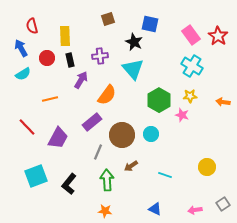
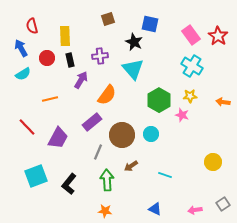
yellow circle: moved 6 px right, 5 px up
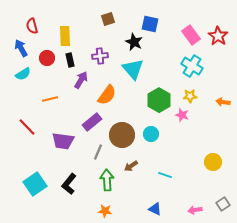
purple trapezoid: moved 5 px right, 3 px down; rotated 70 degrees clockwise
cyan square: moved 1 px left, 8 px down; rotated 15 degrees counterclockwise
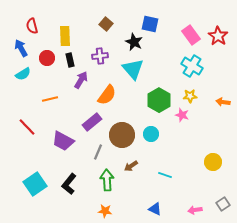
brown square: moved 2 px left, 5 px down; rotated 32 degrees counterclockwise
purple trapezoid: rotated 20 degrees clockwise
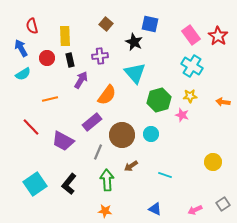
cyan triangle: moved 2 px right, 4 px down
green hexagon: rotated 15 degrees clockwise
red line: moved 4 px right
pink arrow: rotated 16 degrees counterclockwise
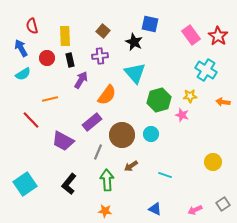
brown square: moved 3 px left, 7 px down
cyan cross: moved 14 px right, 4 px down
red line: moved 7 px up
cyan square: moved 10 px left
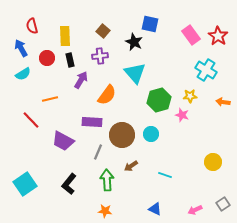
purple rectangle: rotated 42 degrees clockwise
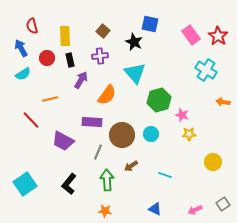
yellow star: moved 1 px left, 38 px down
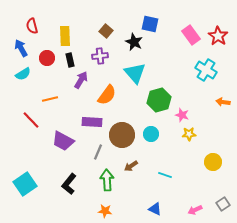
brown square: moved 3 px right
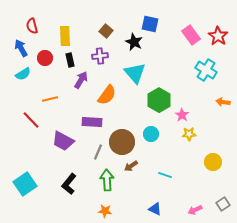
red circle: moved 2 px left
green hexagon: rotated 15 degrees counterclockwise
pink star: rotated 16 degrees clockwise
brown circle: moved 7 px down
